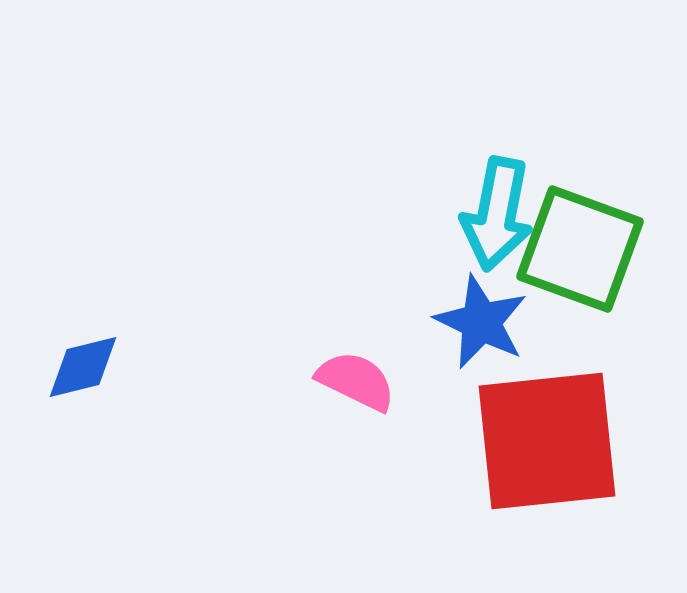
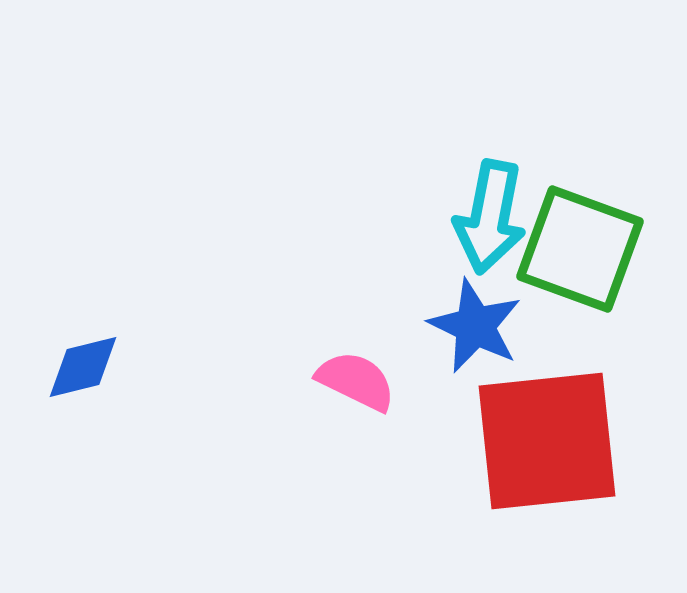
cyan arrow: moved 7 px left, 3 px down
blue star: moved 6 px left, 4 px down
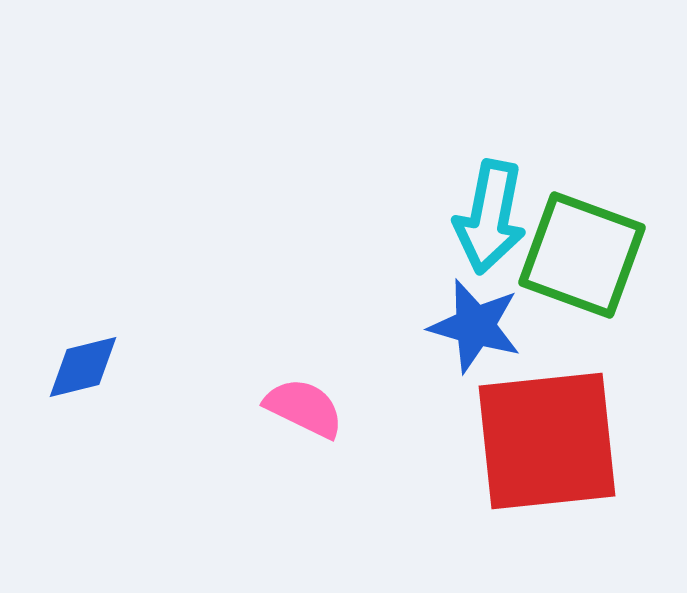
green square: moved 2 px right, 6 px down
blue star: rotated 10 degrees counterclockwise
pink semicircle: moved 52 px left, 27 px down
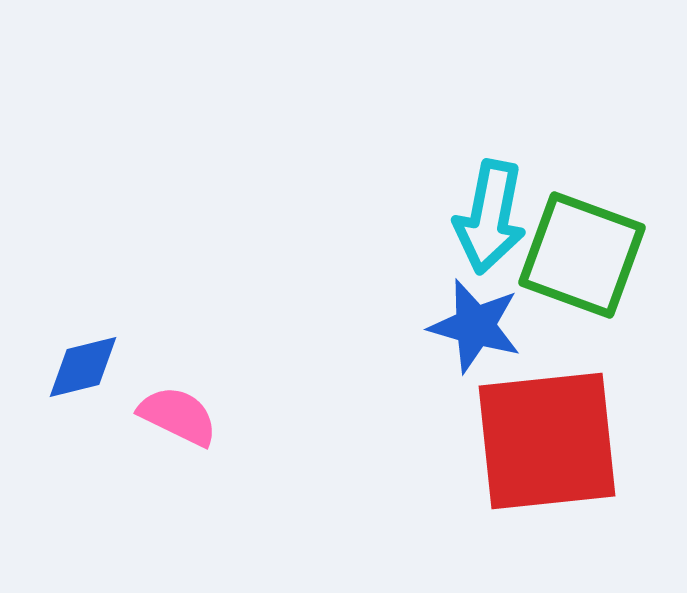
pink semicircle: moved 126 px left, 8 px down
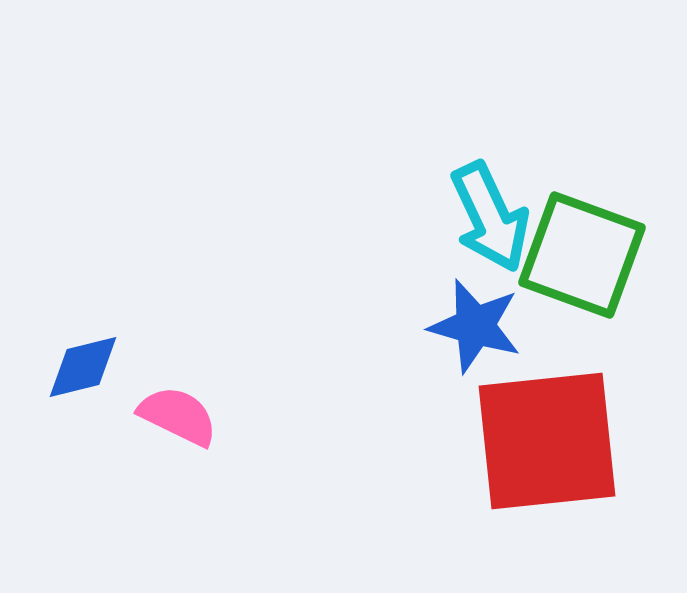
cyan arrow: rotated 36 degrees counterclockwise
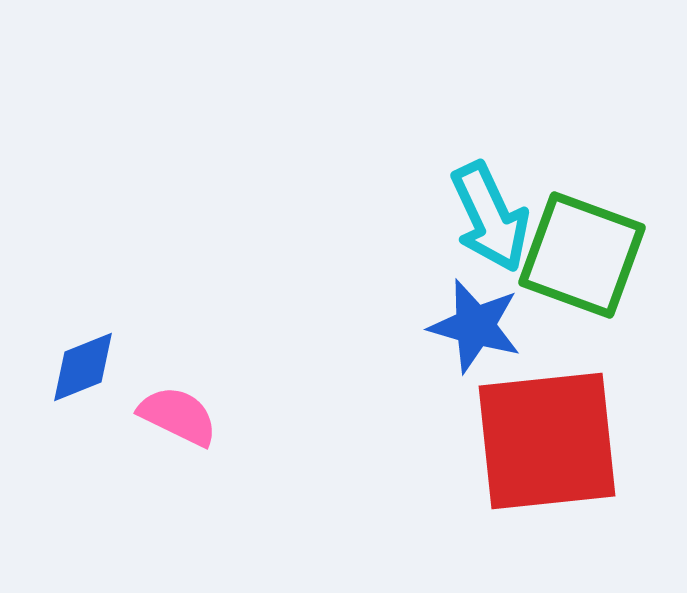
blue diamond: rotated 8 degrees counterclockwise
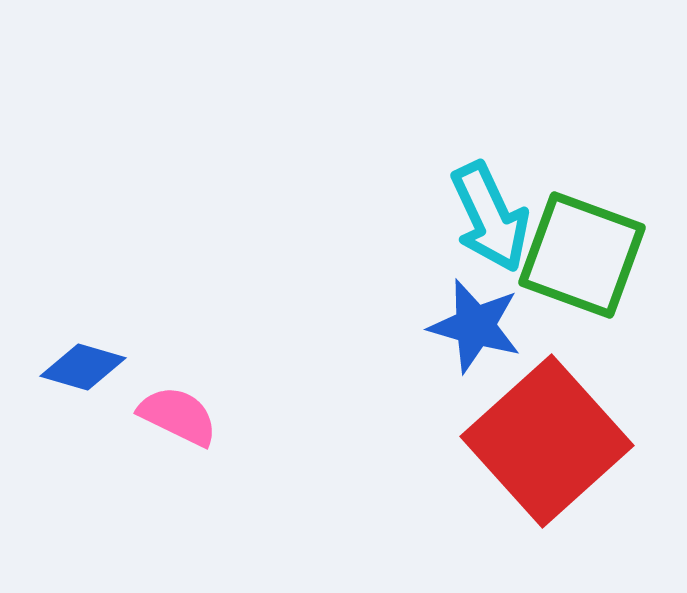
blue diamond: rotated 38 degrees clockwise
red square: rotated 36 degrees counterclockwise
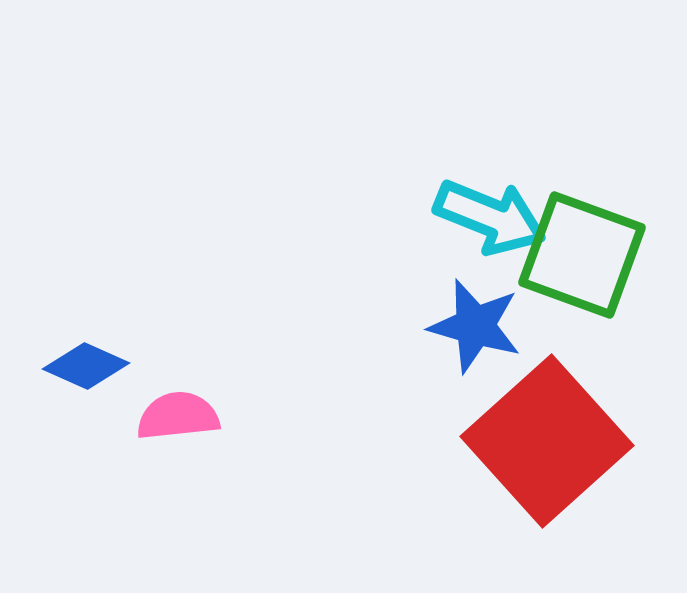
cyan arrow: rotated 43 degrees counterclockwise
blue diamond: moved 3 px right, 1 px up; rotated 8 degrees clockwise
pink semicircle: rotated 32 degrees counterclockwise
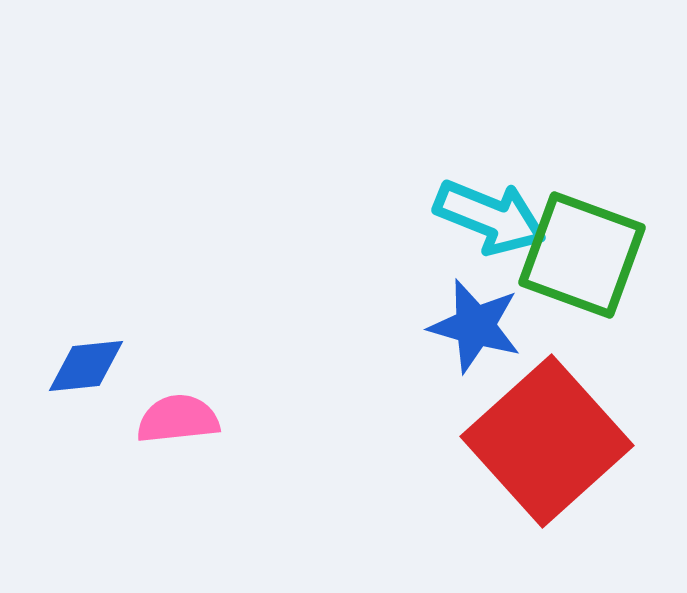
blue diamond: rotated 30 degrees counterclockwise
pink semicircle: moved 3 px down
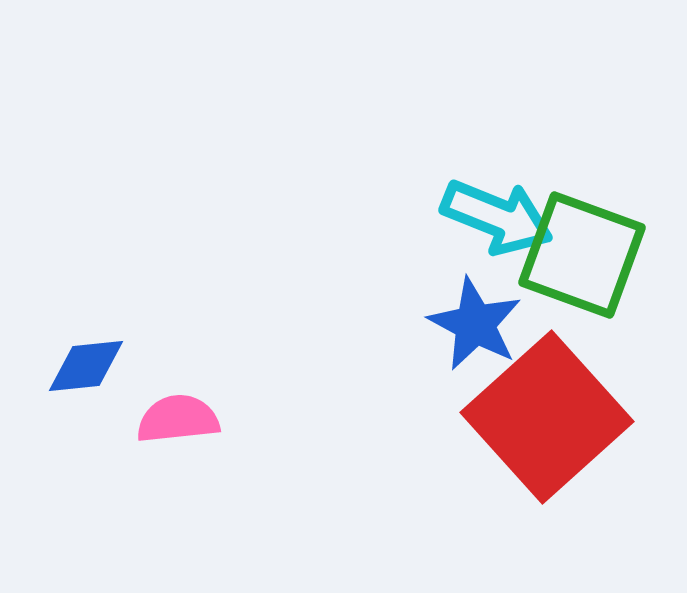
cyan arrow: moved 7 px right
blue star: moved 2 px up; rotated 12 degrees clockwise
red square: moved 24 px up
